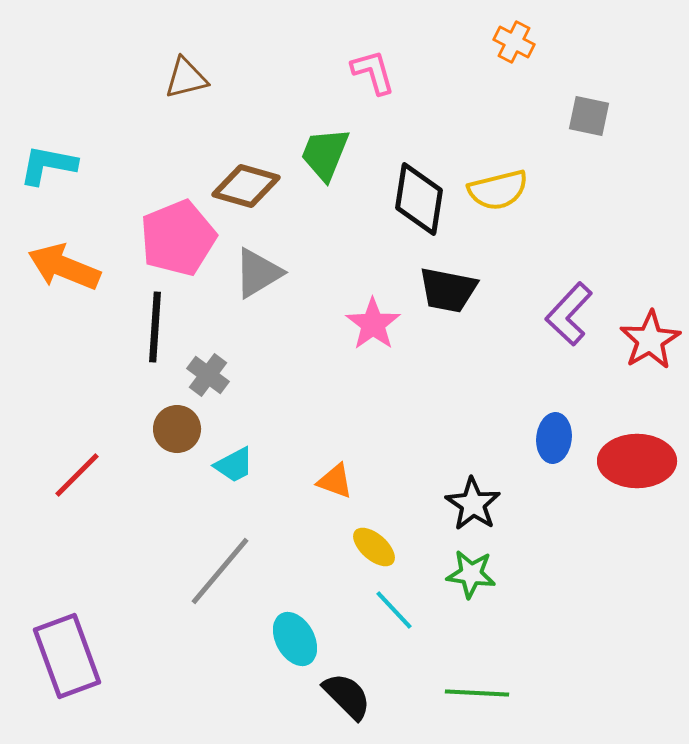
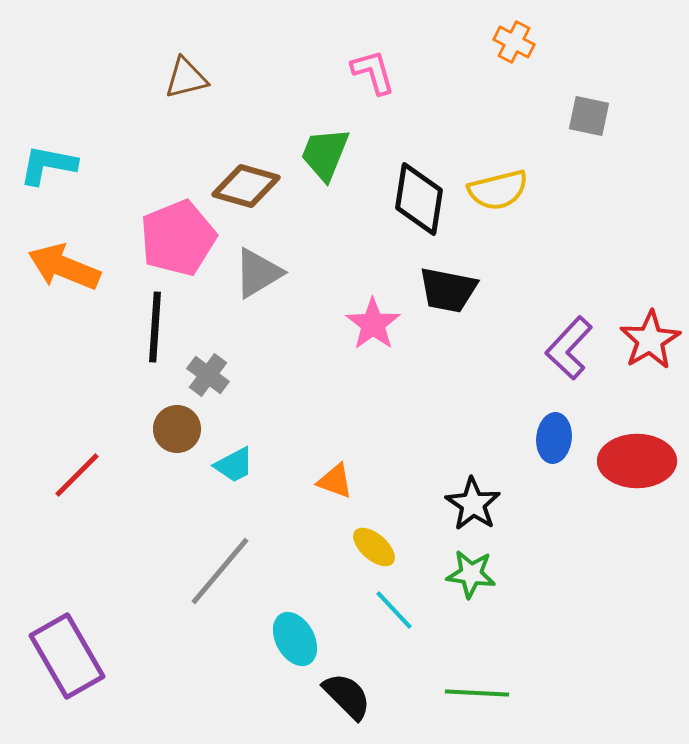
purple L-shape: moved 34 px down
purple rectangle: rotated 10 degrees counterclockwise
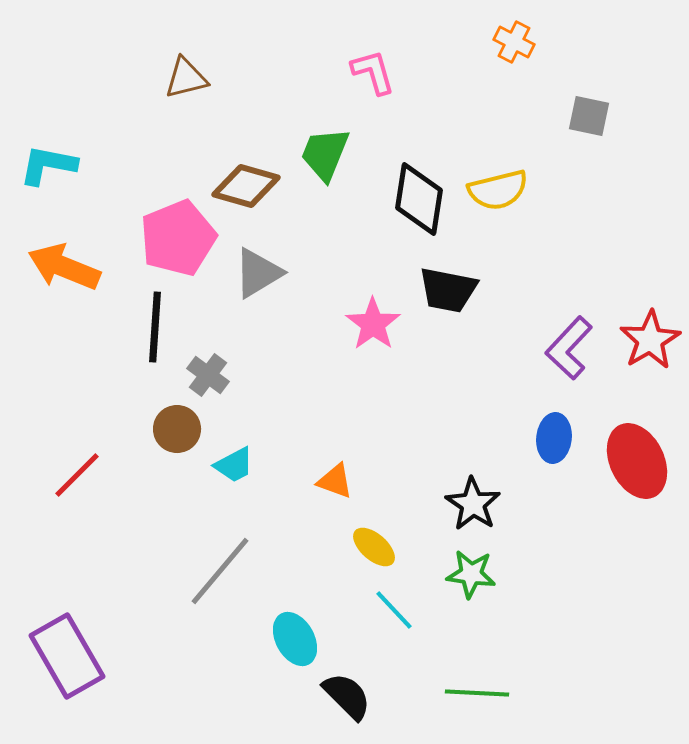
red ellipse: rotated 64 degrees clockwise
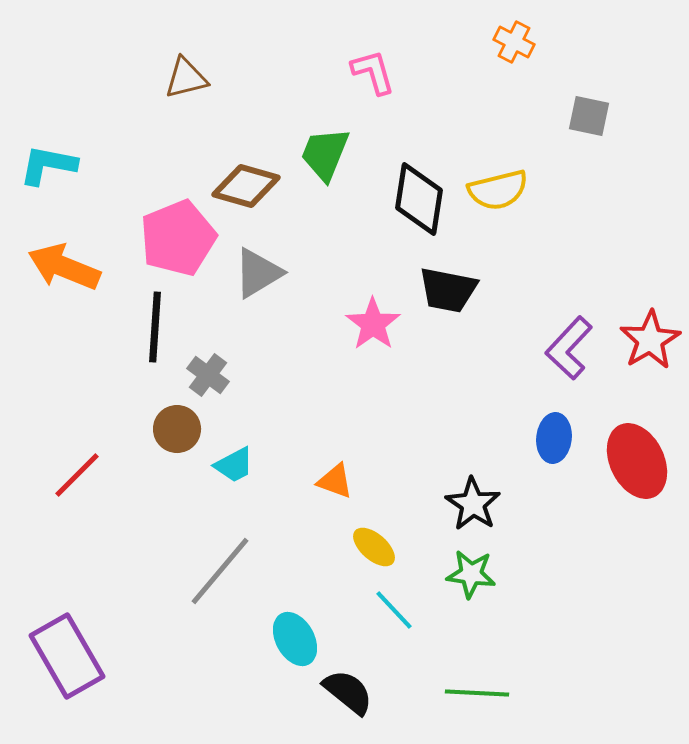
black semicircle: moved 1 px right, 4 px up; rotated 6 degrees counterclockwise
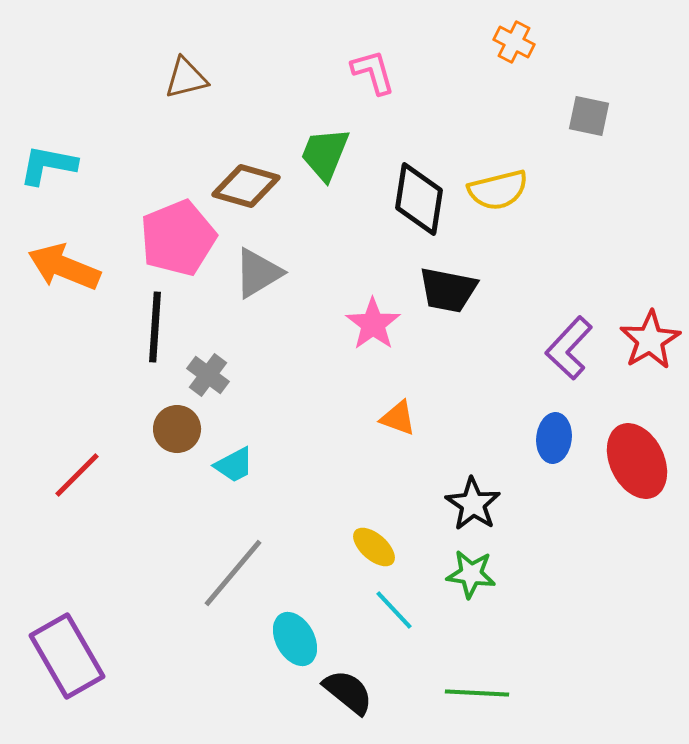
orange triangle: moved 63 px right, 63 px up
gray line: moved 13 px right, 2 px down
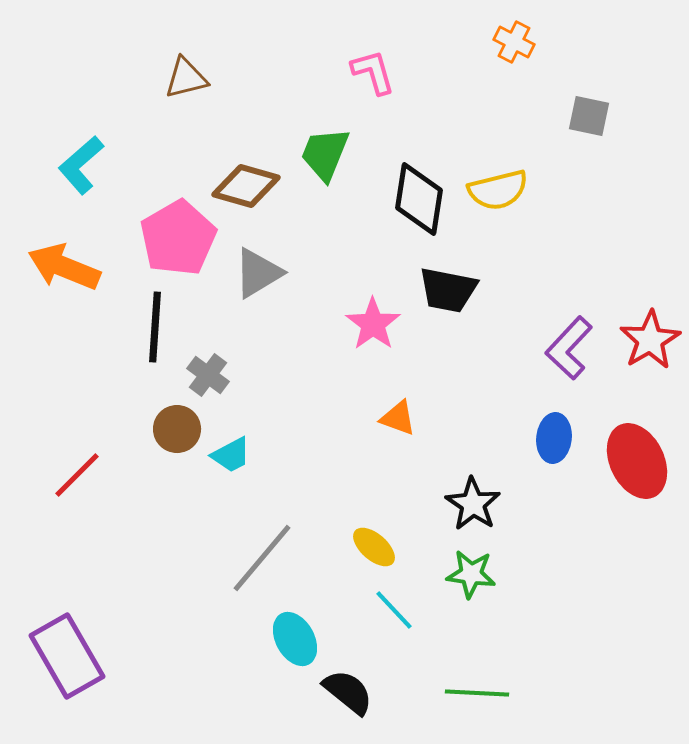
cyan L-shape: moved 33 px right; rotated 52 degrees counterclockwise
pink pentagon: rotated 8 degrees counterclockwise
cyan trapezoid: moved 3 px left, 10 px up
gray line: moved 29 px right, 15 px up
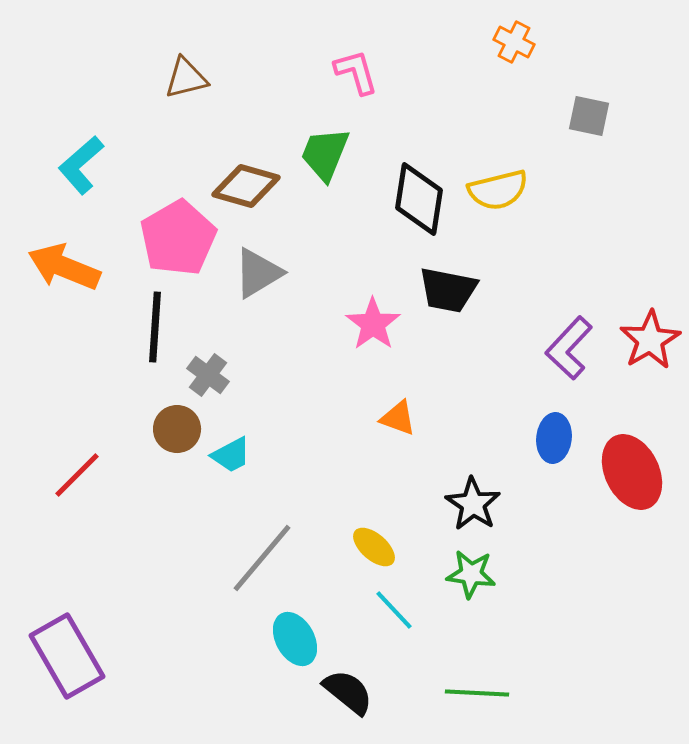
pink L-shape: moved 17 px left
red ellipse: moved 5 px left, 11 px down
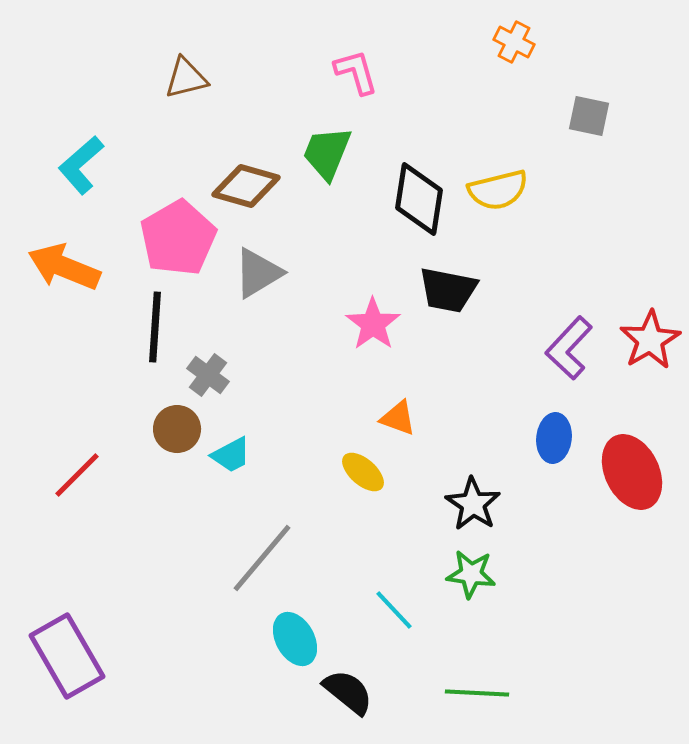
green trapezoid: moved 2 px right, 1 px up
yellow ellipse: moved 11 px left, 75 px up
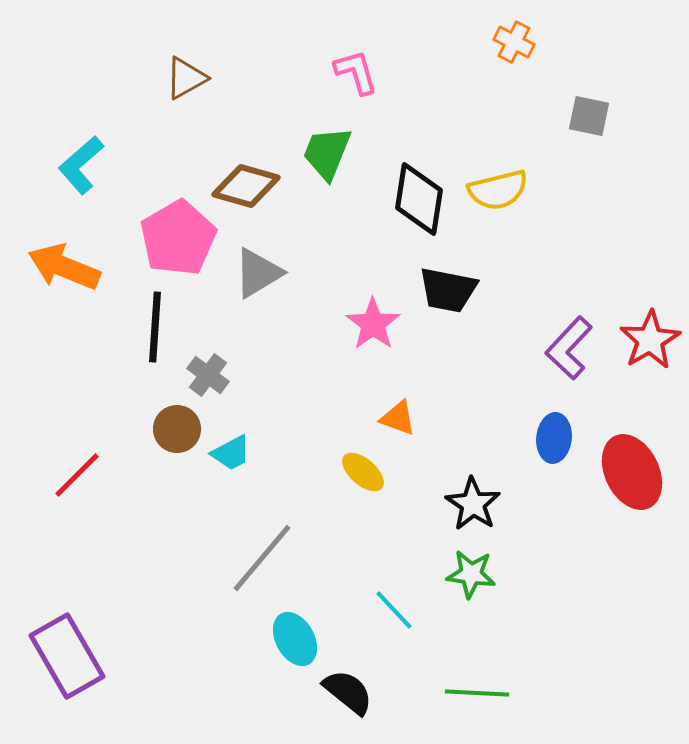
brown triangle: rotated 15 degrees counterclockwise
cyan trapezoid: moved 2 px up
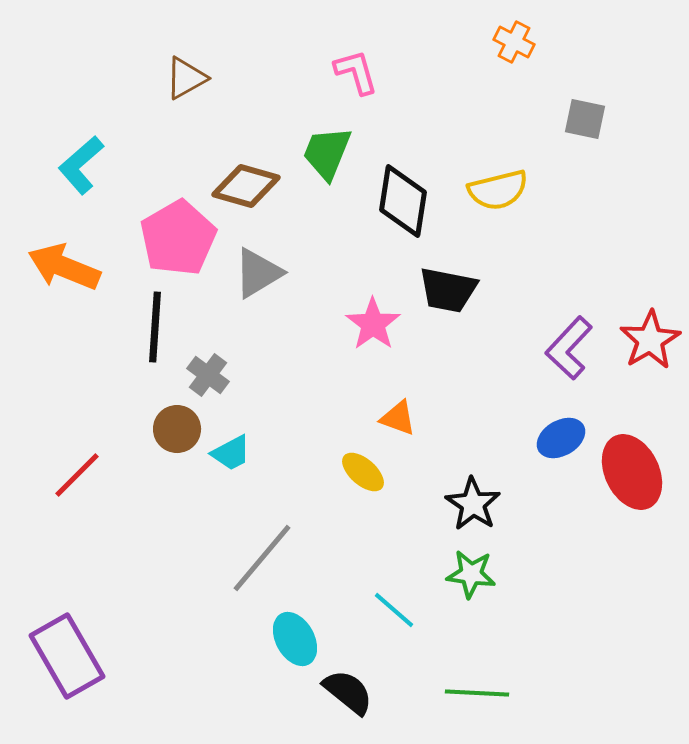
gray square: moved 4 px left, 3 px down
black diamond: moved 16 px left, 2 px down
blue ellipse: moved 7 px right; rotated 54 degrees clockwise
cyan line: rotated 6 degrees counterclockwise
